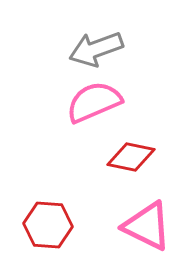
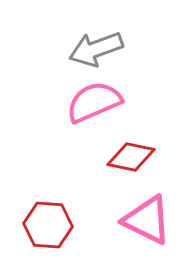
pink triangle: moved 6 px up
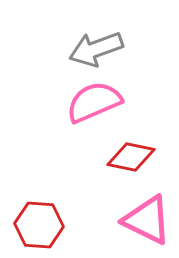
red hexagon: moved 9 px left
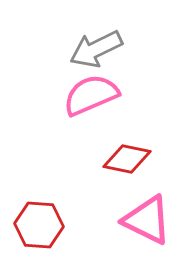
gray arrow: rotated 6 degrees counterclockwise
pink semicircle: moved 3 px left, 7 px up
red diamond: moved 4 px left, 2 px down
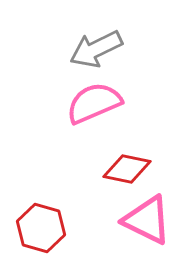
pink semicircle: moved 3 px right, 8 px down
red diamond: moved 10 px down
red hexagon: moved 2 px right, 3 px down; rotated 12 degrees clockwise
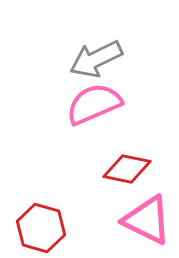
gray arrow: moved 10 px down
pink semicircle: moved 1 px down
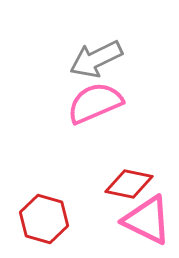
pink semicircle: moved 1 px right, 1 px up
red diamond: moved 2 px right, 15 px down
red hexagon: moved 3 px right, 9 px up
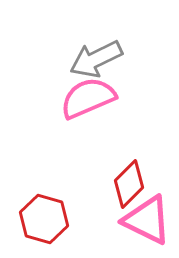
pink semicircle: moved 7 px left, 5 px up
red diamond: rotated 57 degrees counterclockwise
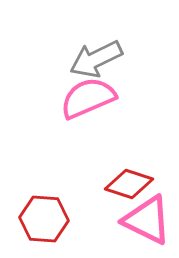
red diamond: rotated 63 degrees clockwise
red hexagon: rotated 12 degrees counterclockwise
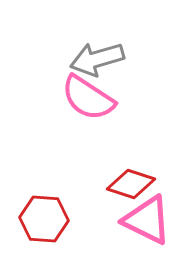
gray arrow: moved 1 px right; rotated 10 degrees clockwise
pink semicircle: rotated 124 degrees counterclockwise
red diamond: moved 2 px right
